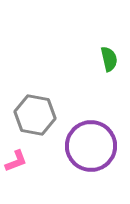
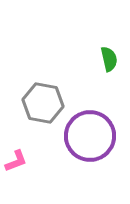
gray hexagon: moved 8 px right, 12 px up
purple circle: moved 1 px left, 10 px up
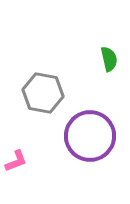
gray hexagon: moved 10 px up
